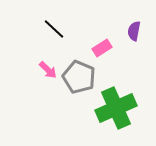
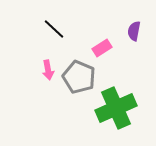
pink arrow: rotated 36 degrees clockwise
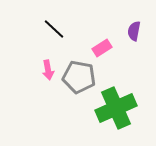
gray pentagon: rotated 12 degrees counterclockwise
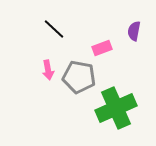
pink rectangle: rotated 12 degrees clockwise
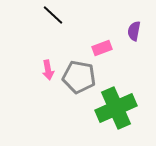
black line: moved 1 px left, 14 px up
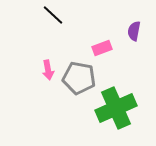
gray pentagon: moved 1 px down
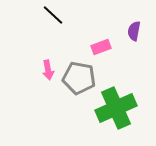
pink rectangle: moved 1 px left, 1 px up
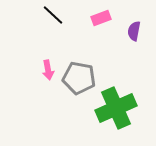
pink rectangle: moved 29 px up
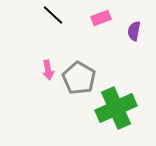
gray pentagon: rotated 20 degrees clockwise
